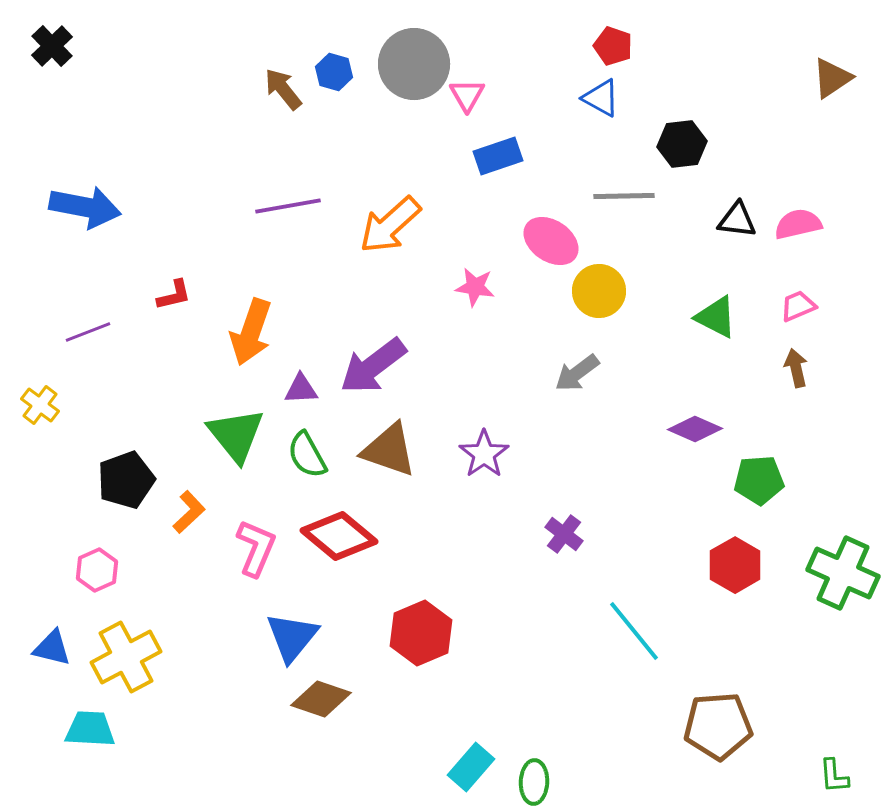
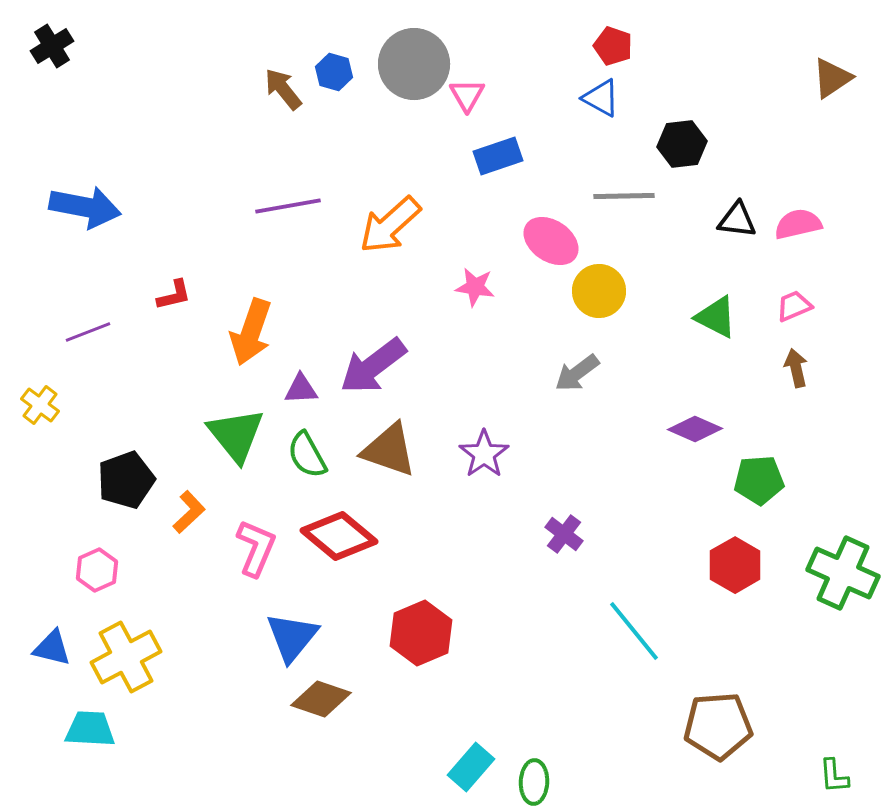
black cross at (52, 46): rotated 12 degrees clockwise
pink trapezoid at (798, 306): moved 4 px left
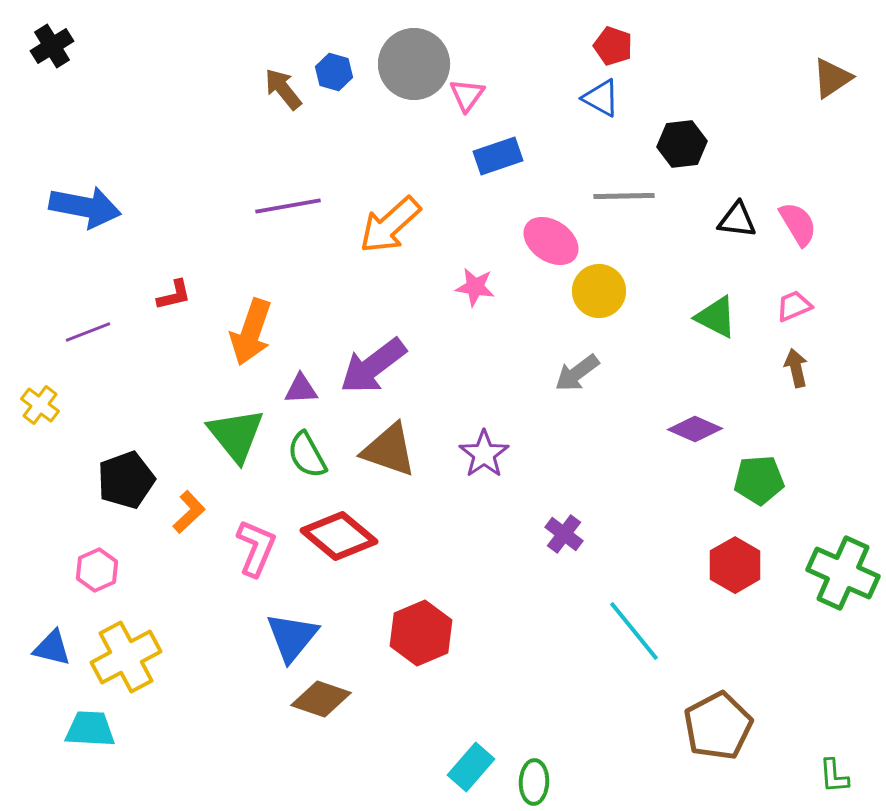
pink triangle at (467, 95): rotated 6 degrees clockwise
pink semicircle at (798, 224): rotated 72 degrees clockwise
brown pentagon at (718, 726): rotated 24 degrees counterclockwise
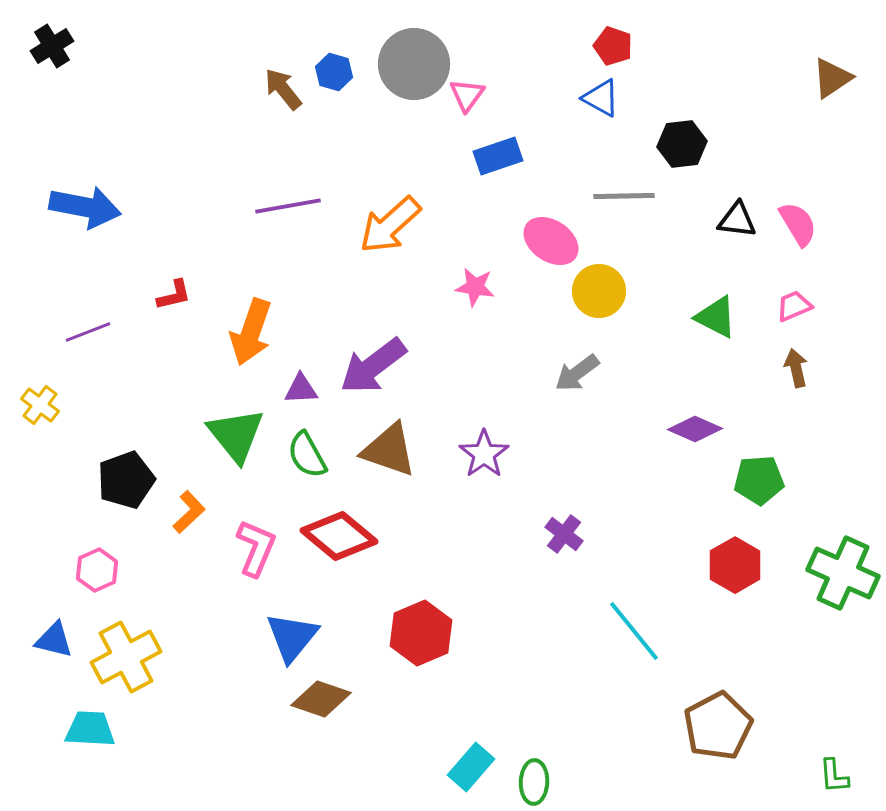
blue triangle at (52, 648): moved 2 px right, 8 px up
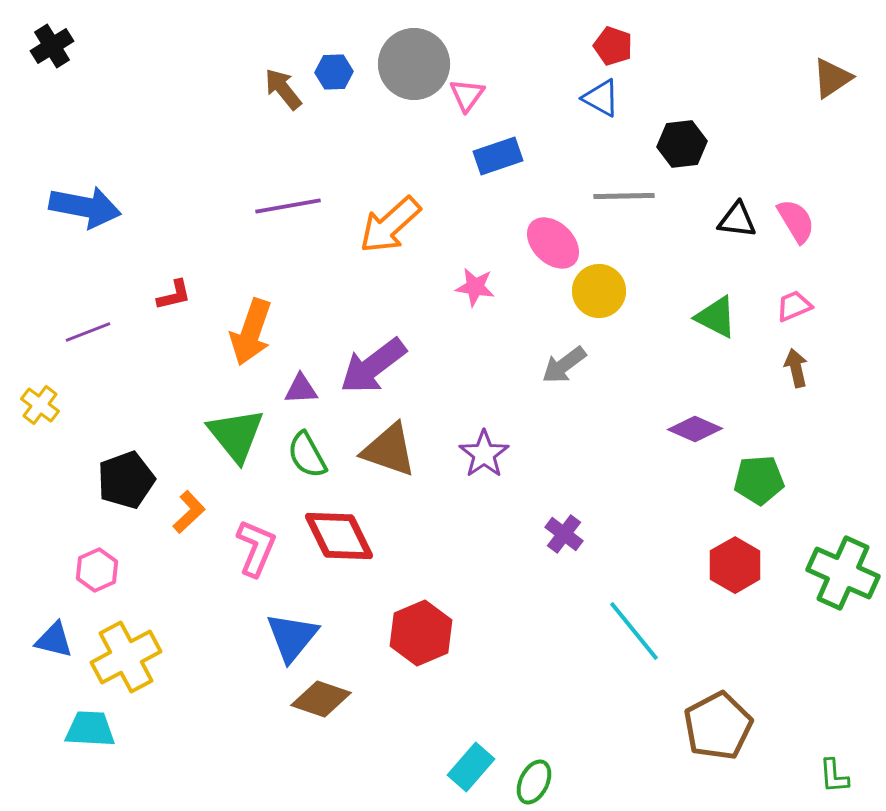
blue hexagon at (334, 72): rotated 18 degrees counterclockwise
pink semicircle at (798, 224): moved 2 px left, 3 px up
pink ellipse at (551, 241): moved 2 px right, 2 px down; rotated 10 degrees clockwise
gray arrow at (577, 373): moved 13 px left, 8 px up
red diamond at (339, 536): rotated 24 degrees clockwise
green ellipse at (534, 782): rotated 24 degrees clockwise
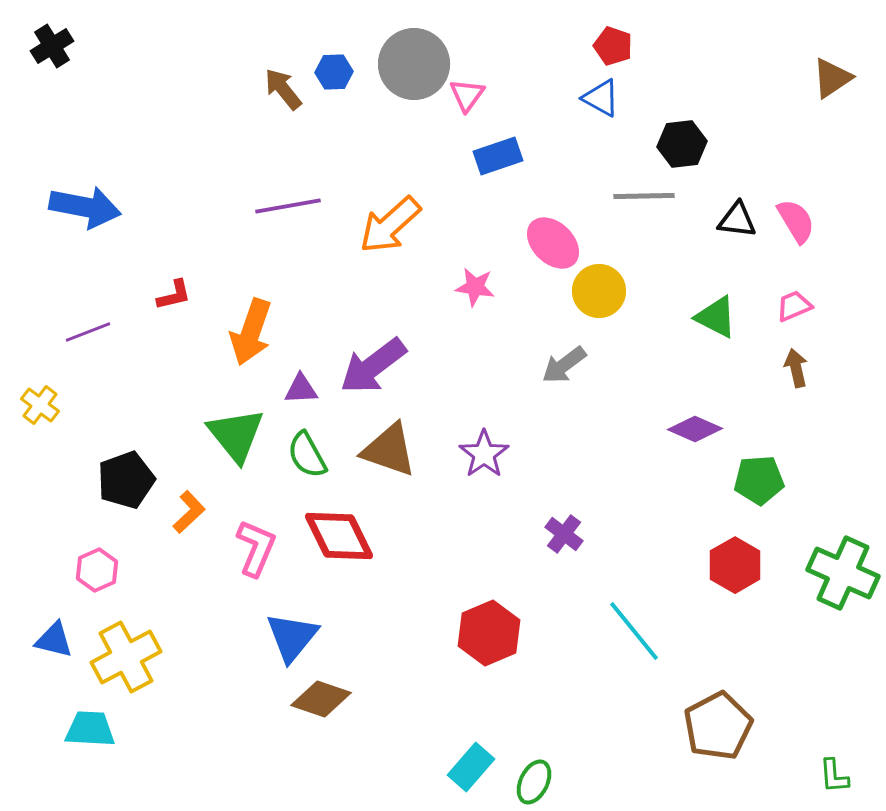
gray line at (624, 196): moved 20 px right
red hexagon at (421, 633): moved 68 px right
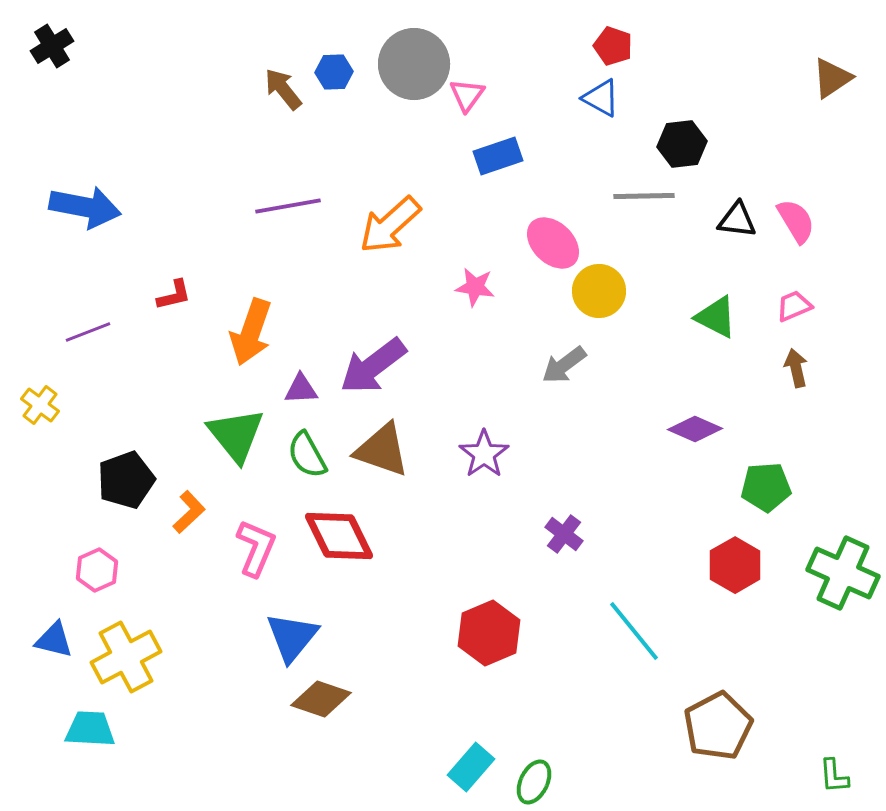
brown triangle at (389, 450): moved 7 px left
green pentagon at (759, 480): moved 7 px right, 7 px down
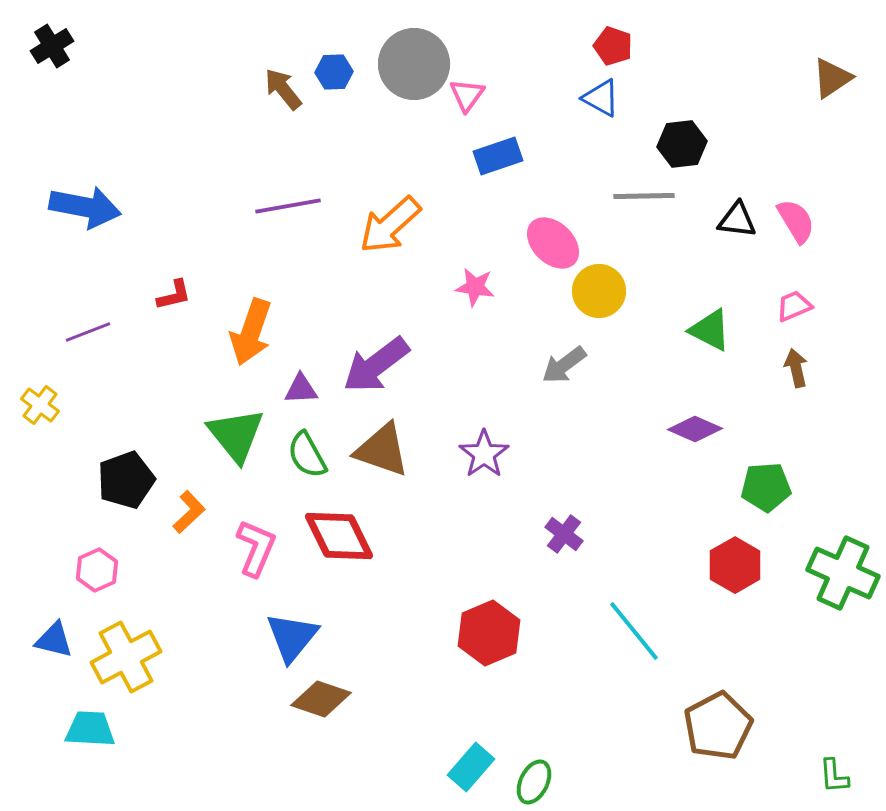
green triangle at (716, 317): moved 6 px left, 13 px down
purple arrow at (373, 366): moved 3 px right, 1 px up
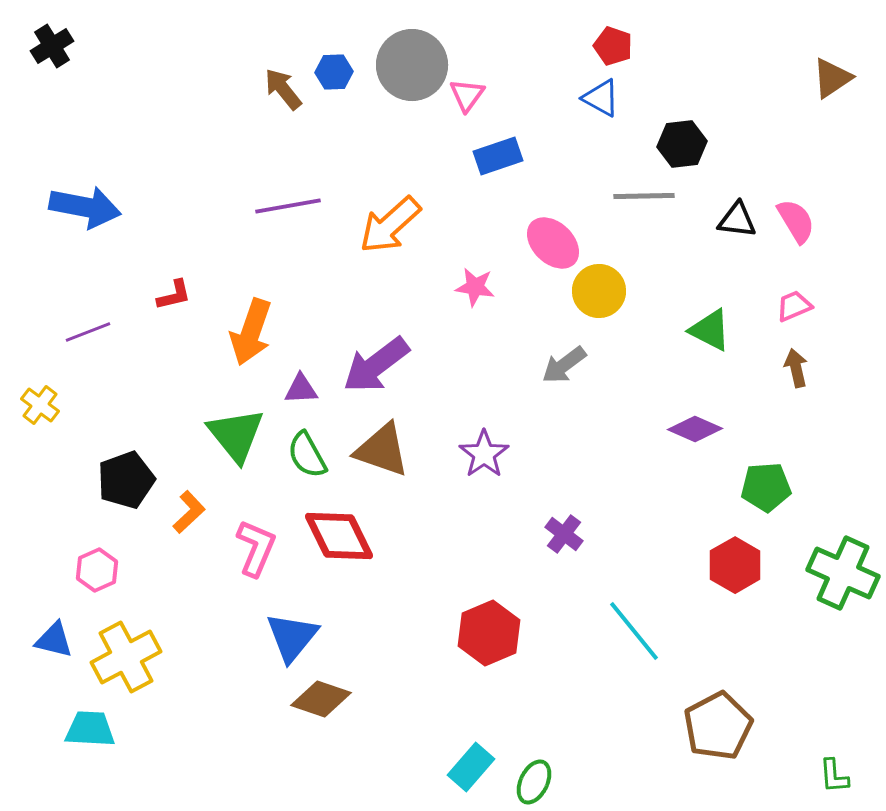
gray circle at (414, 64): moved 2 px left, 1 px down
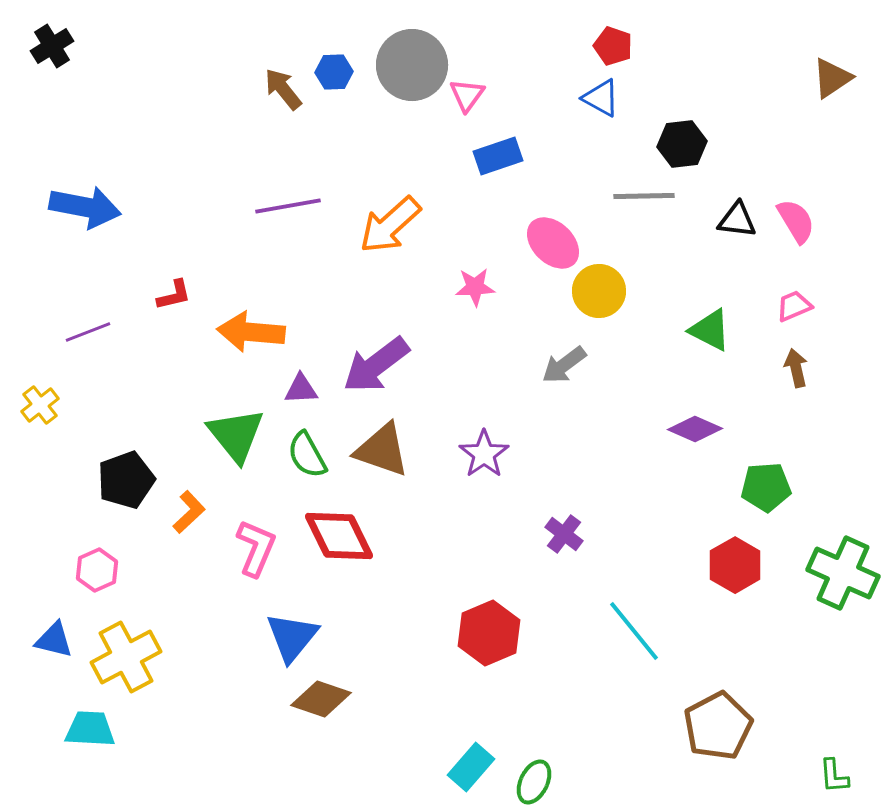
pink star at (475, 287): rotated 12 degrees counterclockwise
orange arrow at (251, 332): rotated 76 degrees clockwise
yellow cross at (40, 405): rotated 15 degrees clockwise
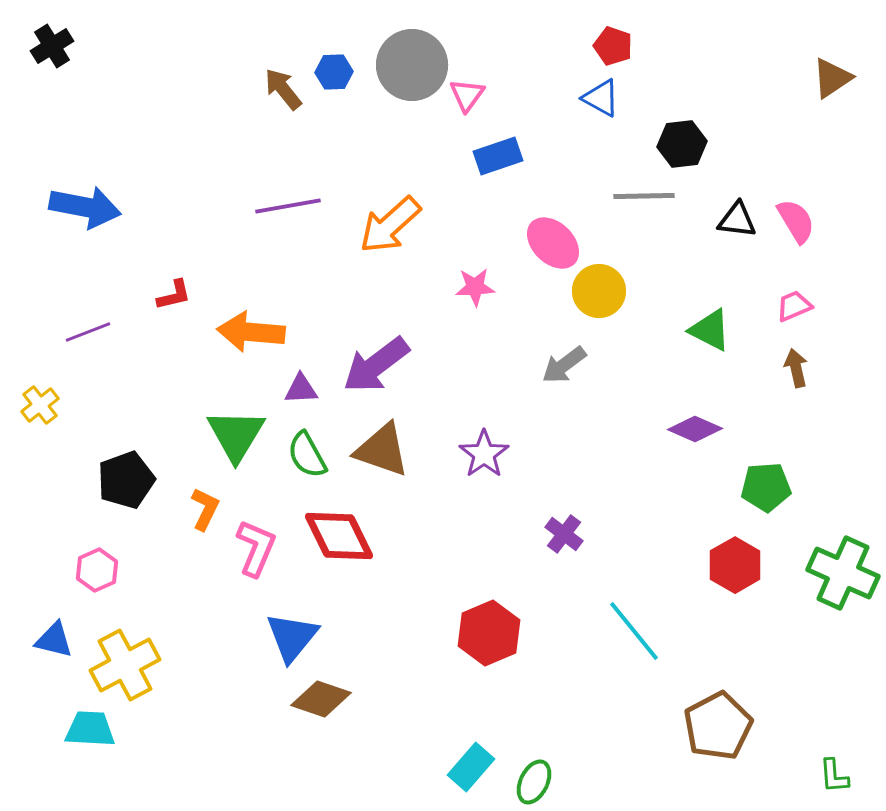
green triangle at (236, 435): rotated 10 degrees clockwise
orange L-shape at (189, 512): moved 16 px right, 3 px up; rotated 21 degrees counterclockwise
yellow cross at (126, 657): moved 1 px left, 8 px down
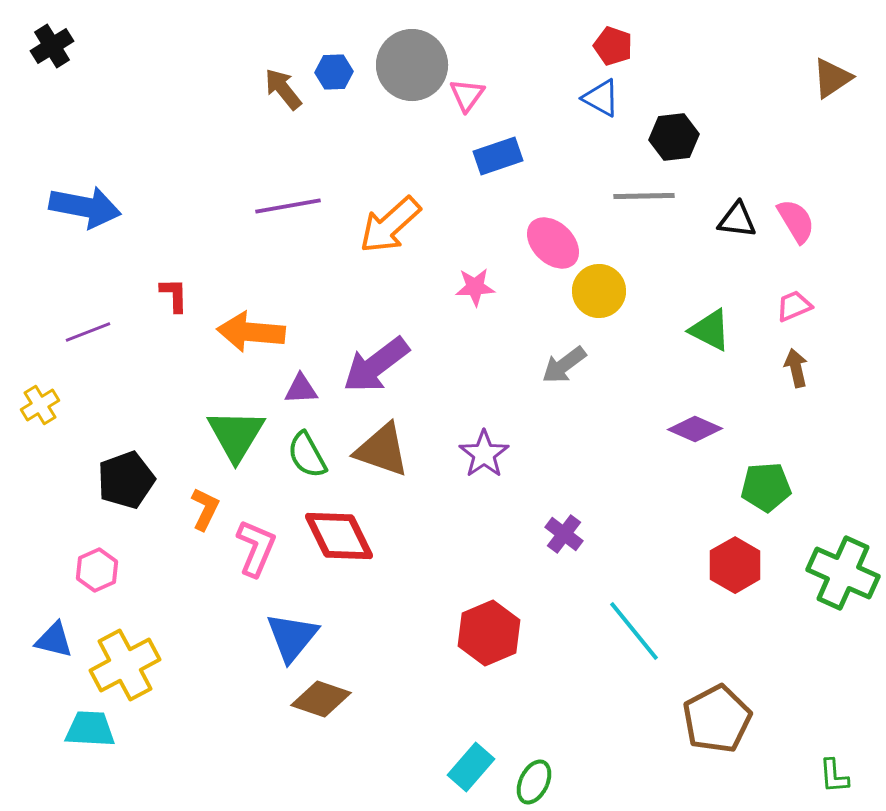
black hexagon at (682, 144): moved 8 px left, 7 px up
red L-shape at (174, 295): rotated 78 degrees counterclockwise
yellow cross at (40, 405): rotated 6 degrees clockwise
brown pentagon at (718, 726): moved 1 px left, 7 px up
